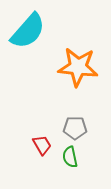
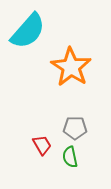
orange star: moved 7 px left; rotated 27 degrees clockwise
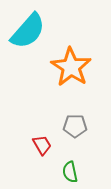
gray pentagon: moved 2 px up
green semicircle: moved 15 px down
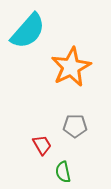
orange star: rotated 12 degrees clockwise
green semicircle: moved 7 px left
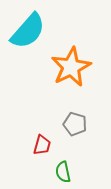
gray pentagon: moved 2 px up; rotated 15 degrees clockwise
red trapezoid: rotated 45 degrees clockwise
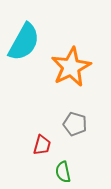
cyan semicircle: moved 4 px left, 11 px down; rotated 12 degrees counterclockwise
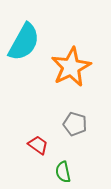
red trapezoid: moved 4 px left; rotated 70 degrees counterclockwise
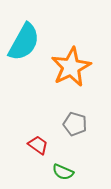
green semicircle: rotated 55 degrees counterclockwise
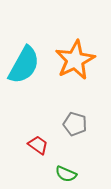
cyan semicircle: moved 23 px down
orange star: moved 4 px right, 7 px up
green semicircle: moved 3 px right, 2 px down
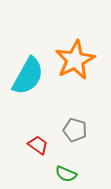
cyan semicircle: moved 4 px right, 11 px down
gray pentagon: moved 6 px down
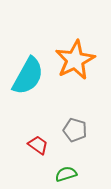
green semicircle: rotated 140 degrees clockwise
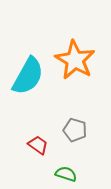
orange star: rotated 15 degrees counterclockwise
green semicircle: rotated 35 degrees clockwise
